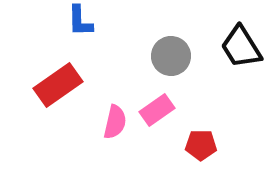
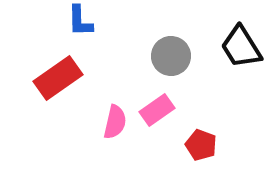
red rectangle: moved 7 px up
red pentagon: rotated 20 degrees clockwise
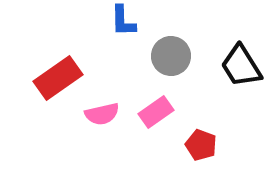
blue L-shape: moved 43 px right
black trapezoid: moved 19 px down
pink rectangle: moved 1 px left, 2 px down
pink semicircle: moved 13 px left, 8 px up; rotated 64 degrees clockwise
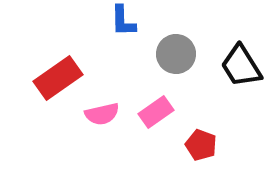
gray circle: moved 5 px right, 2 px up
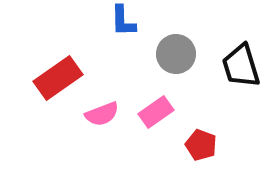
black trapezoid: rotated 15 degrees clockwise
pink semicircle: rotated 8 degrees counterclockwise
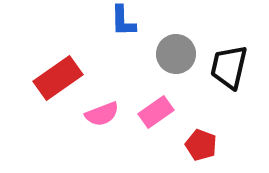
black trapezoid: moved 12 px left, 1 px down; rotated 30 degrees clockwise
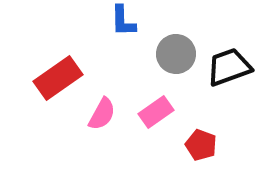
black trapezoid: rotated 57 degrees clockwise
pink semicircle: rotated 40 degrees counterclockwise
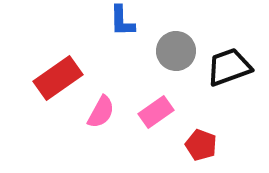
blue L-shape: moved 1 px left
gray circle: moved 3 px up
pink semicircle: moved 1 px left, 2 px up
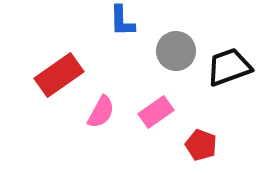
red rectangle: moved 1 px right, 3 px up
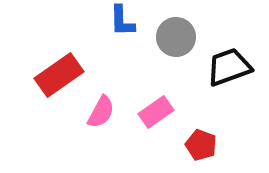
gray circle: moved 14 px up
